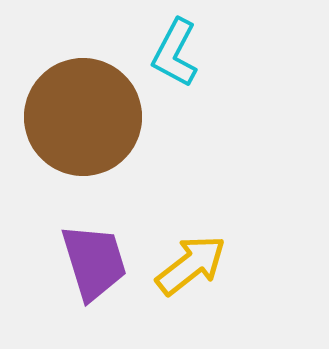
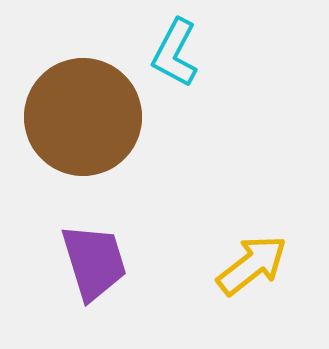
yellow arrow: moved 61 px right
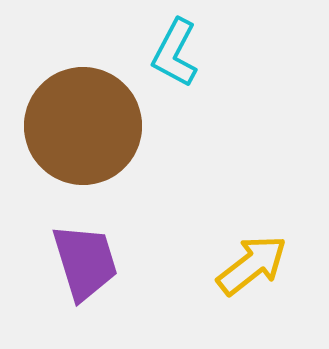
brown circle: moved 9 px down
purple trapezoid: moved 9 px left
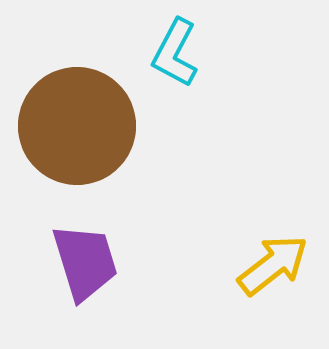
brown circle: moved 6 px left
yellow arrow: moved 21 px right
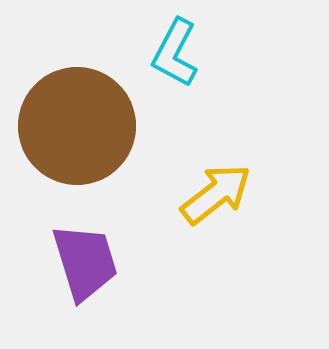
yellow arrow: moved 57 px left, 71 px up
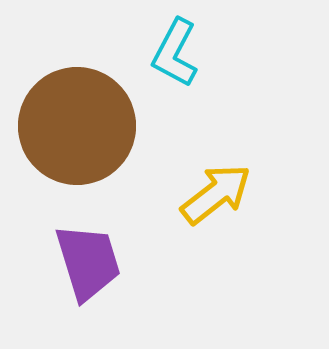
purple trapezoid: moved 3 px right
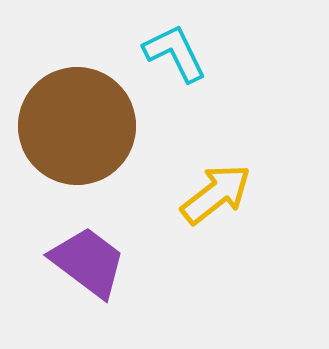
cyan L-shape: rotated 126 degrees clockwise
purple trapezoid: rotated 36 degrees counterclockwise
